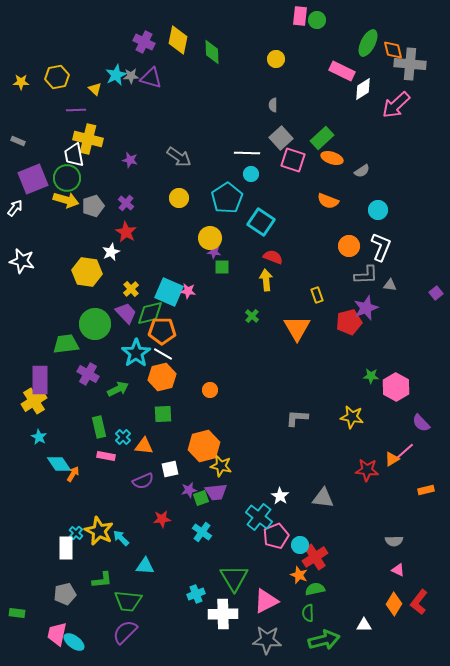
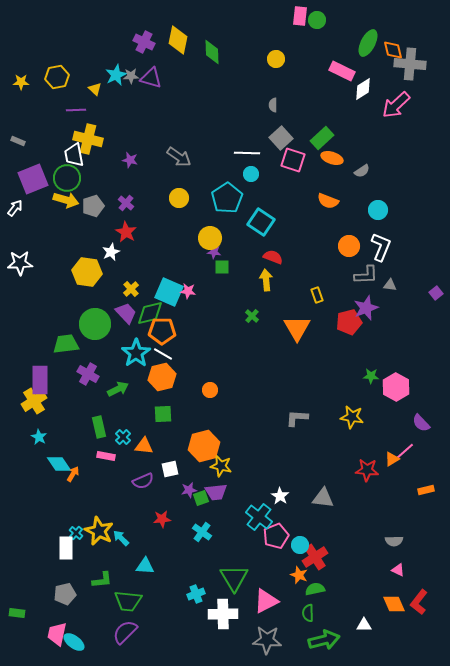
white star at (22, 261): moved 2 px left, 2 px down; rotated 15 degrees counterclockwise
orange diamond at (394, 604): rotated 55 degrees counterclockwise
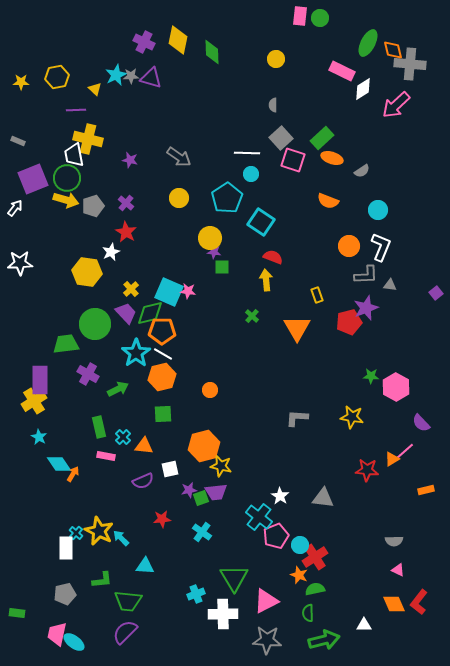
green circle at (317, 20): moved 3 px right, 2 px up
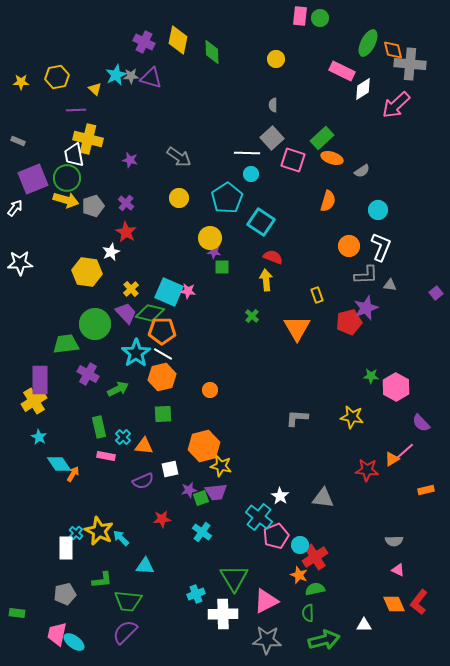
gray square at (281, 138): moved 9 px left
orange semicircle at (328, 201): rotated 95 degrees counterclockwise
green diamond at (150, 313): rotated 28 degrees clockwise
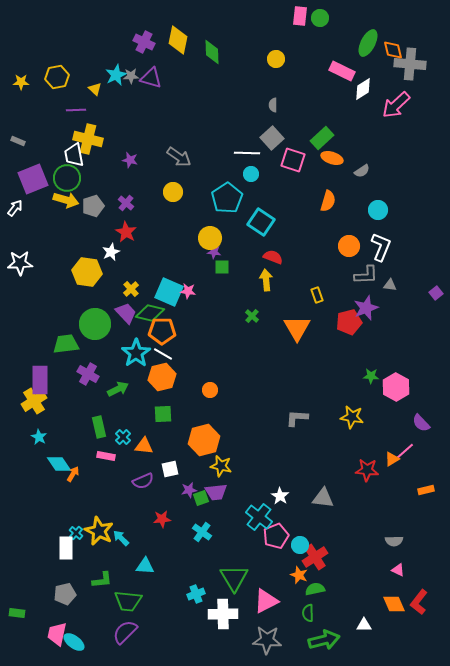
yellow circle at (179, 198): moved 6 px left, 6 px up
orange hexagon at (204, 446): moved 6 px up
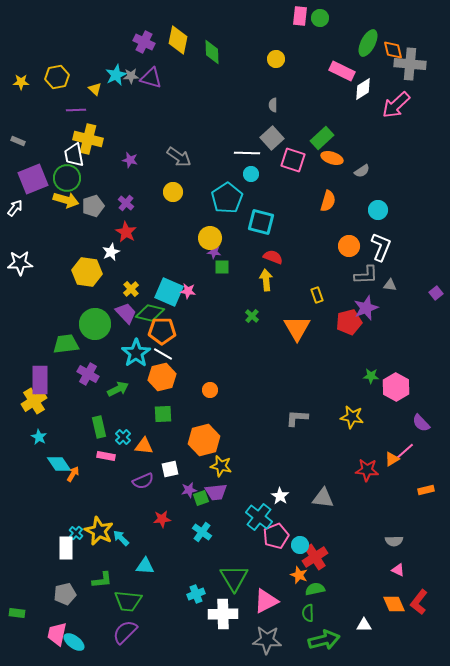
cyan square at (261, 222): rotated 20 degrees counterclockwise
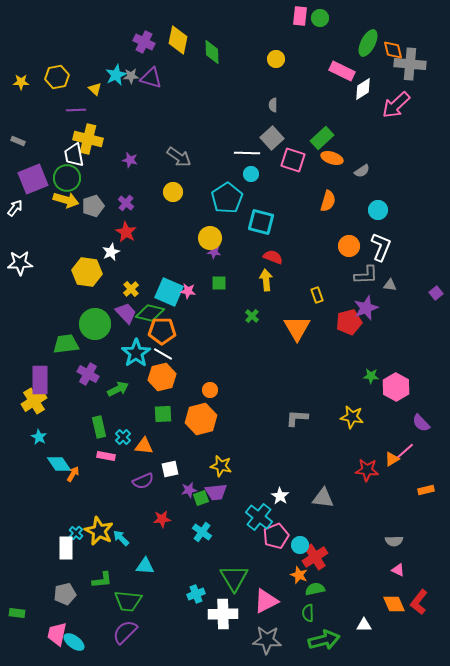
green square at (222, 267): moved 3 px left, 16 px down
orange hexagon at (204, 440): moved 3 px left, 21 px up
